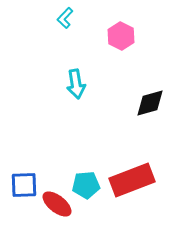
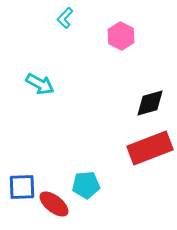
cyan arrow: moved 36 px left; rotated 52 degrees counterclockwise
red rectangle: moved 18 px right, 32 px up
blue square: moved 2 px left, 2 px down
red ellipse: moved 3 px left
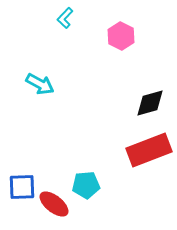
red rectangle: moved 1 px left, 2 px down
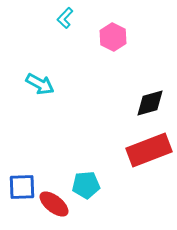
pink hexagon: moved 8 px left, 1 px down
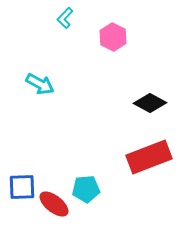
black diamond: rotated 44 degrees clockwise
red rectangle: moved 7 px down
cyan pentagon: moved 4 px down
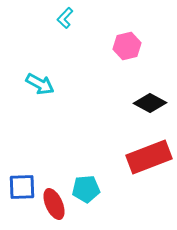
pink hexagon: moved 14 px right, 9 px down; rotated 20 degrees clockwise
red ellipse: rotated 28 degrees clockwise
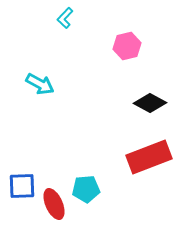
blue square: moved 1 px up
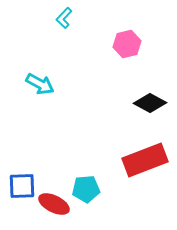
cyan L-shape: moved 1 px left
pink hexagon: moved 2 px up
red rectangle: moved 4 px left, 3 px down
red ellipse: rotated 40 degrees counterclockwise
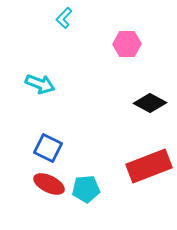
pink hexagon: rotated 12 degrees clockwise
cyan arrow: rotated 8 degrees counterclockwise
red rectangle: moved 4 px right, 6 px down
blue square: moved 26 px right, 38 px up; rotated 28 degrees clockwise
red ellipse: moved 5 px left, 20 px up
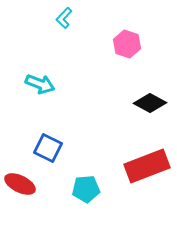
pink hexagon: rotated 20 degrees clockwise
red rectangle: moved 2 px left
red ellipse: moved 29 px left
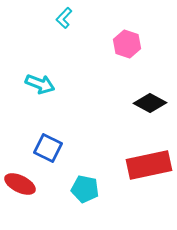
red rectangle: moved 2 px right, 1 px up; rotated 9 degrees clockwise
cyan pentagon: moved 1 px left; rotated 16 degrees clockwise
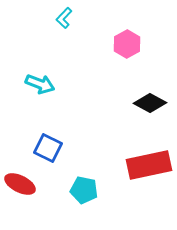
pink hexagon: rotated 12 degrees clockwise
cyan pentagon: moved 1 px left, 1 px down
